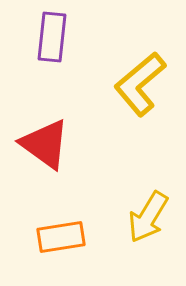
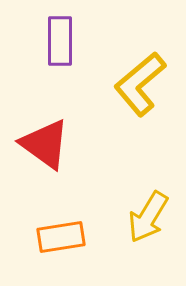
purple rectangle: moved 8 px right, 4 px down; rotated 6 degrees counterclockwise
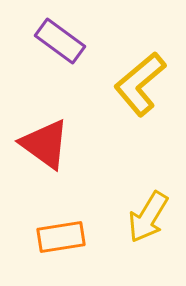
purple rectangle: rotated 54 degrees counterclockwise
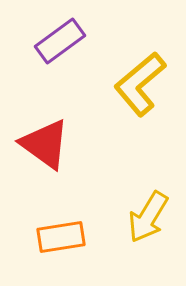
purple rectangle: rotated 72 degrees counterclockwise
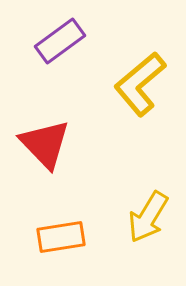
red triangle: rotated 10 degrees clockwise
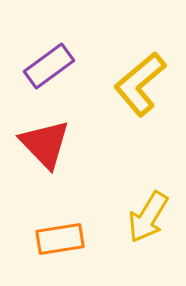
purple rectangle: moved 11 px left, 25 px down
orange rectangle: moved 1 px left, 2 px down
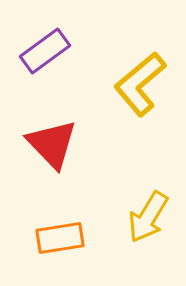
purple rectangle: moved 4 px left, 15 px up
red triangle: moved 7 px right
orange rectangle: moved 1 px up
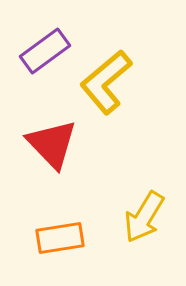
yellow L-shape: moved 34 px left, 2 px up
yellow arrow: moved 4 px left
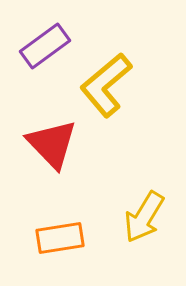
purple rectangle: moved 5 px up
yellow L-shape: moved 3 px down
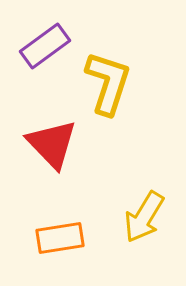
yellow L-shape: moved 2 px right, 2 px up; rotated 148 degrees clockwise
